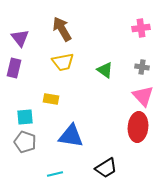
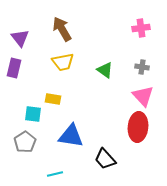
yellow rectangle: moved 2 px right
cyan square: moved 8 px right, 3 px up; rotated 12 degrees clockwise
gray pentagon: rotated 20 degrees clockwise
black trapezoid: moved 1 px left, 9 px up; rotated 80 degrees clockwise
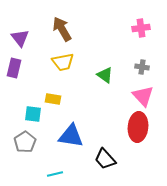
green triangle: moved 5 px down
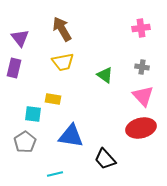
red ellipse: moved 3 px right, 1 px down; rotated 72 degrees clockwise
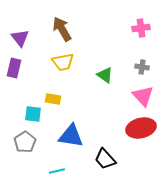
cyan line: moved 2 px right, 3 px up
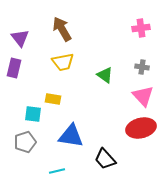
gray pentagon: rotated 15 degrees clockwise
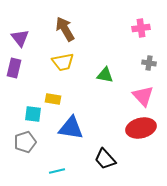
brown arrow: moved 3 px right
gray cross: moved 7 px right, 4 px up
green triangle: rotated 24 degrees counterclockwise
blue triangle: moved 8 px up
